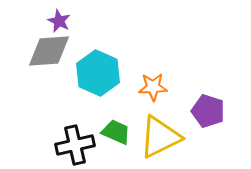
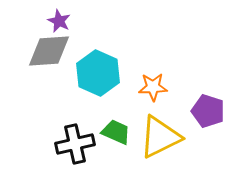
black cross: moved 1 px up
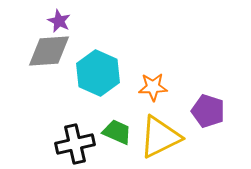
green trapezoid: moved 1 px right
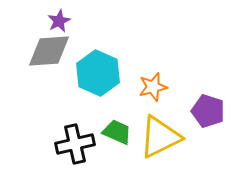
purple star: rotated 20 degrees clockwise
orange star: rotated 12 degrees counterclockwise
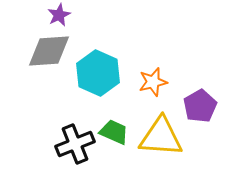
purple star: moved 6 px up
orange star: moved 5 px up
purple pentagon: moved 8 px left, 5 px up; rotated 24 degrees clockwise
green trapezoid: moved 3 px left
yellow triangle: moved 1 px right; rotated 30 degrees clockwise
black cross: rotated 9 degrees counterclockwise
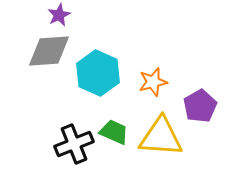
black cross: moved 1 px left
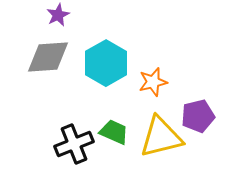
purple star: moved 1 px left
gray diamond: moved 1 px left, 6 px down
cyan hexagon: moved 8 px right, 10 px up; rotated 6 degrees clockwise
purple pentagon: moved 2 px left, 10 px down; rotated 16 degrees clockwise
yellow triangle: rotated 18 degrees counterclockwise
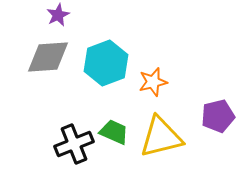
cyan hexagon: rotated 9 degrees clockwise
purple pentagon: moved 20 px right
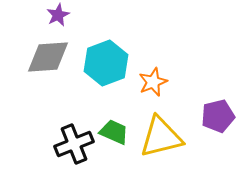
orange star: rotated 8 degrees counterclockwise
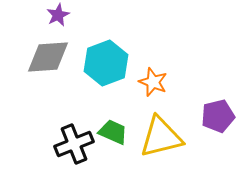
orange star: rotated 28 degrees counterclockwise
green trapezoid: moved 1 px left
